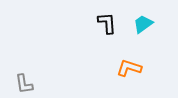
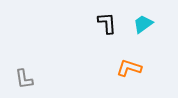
gray L-shape: moved 5 px up
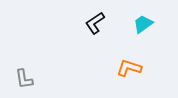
black L-shape: moved 12 px left; rotated 120 degrees counterclockwise
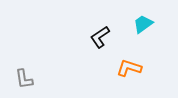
black L-shape: moved 5 px right, 14 px down
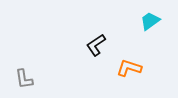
cyan trapezoid: moved 7 px right, 3 px up
black L-shape: moved 4 px left, 8 px down
